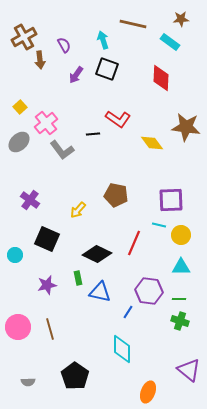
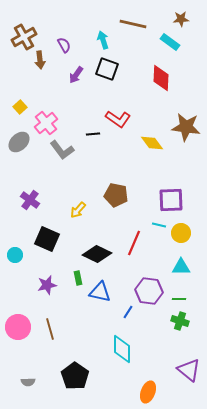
yellow circle at (181, 235): moved 2 px up
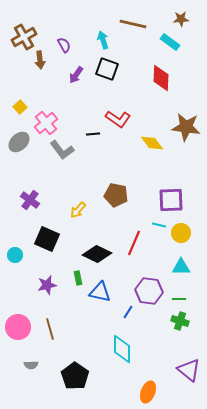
gray semicircle at (28, 382): moved 3 px right, 17 px up
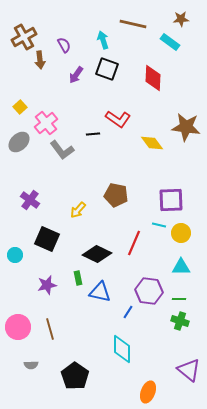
red diamond at (161, 78): moved 8 px left
